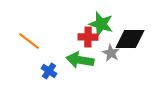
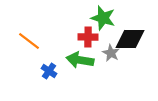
green star: moved 2 px right, 6 px up
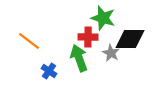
green arrow: moved 1 px left, 2 px up; rotated 60 degrees clockwise
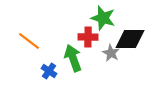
green arrow: moved 6 px left
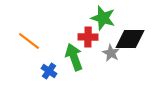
green arrow: moved 1 px right, 1 px up
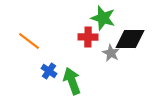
green arrow: moved 2 px left, 24 px down
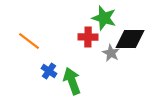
green star: moved 1 px right
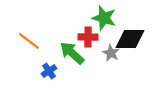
blue cross: rotated 21 degrees clockwise
green arrow: moved 28 px up; rotated 28 degrees counterclockwise
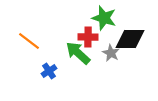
green arrow: moved 6 px right
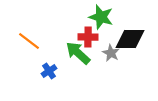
green star: moved 3 px left, 1 px up
